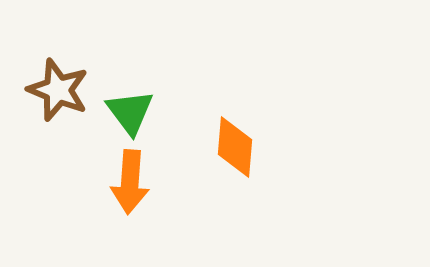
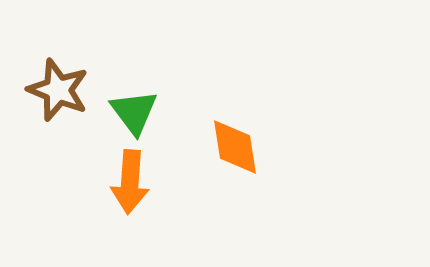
green triangle: moved 4 px right
orange diamond: rotated 14 degrees counterclockwise
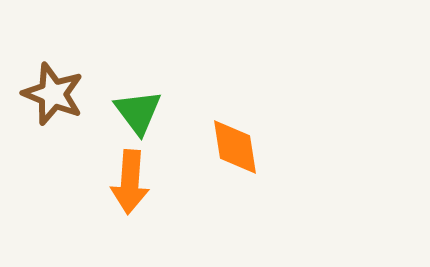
brown star: moved 5 px left, 4 px down
green triangle: moved 4 px right
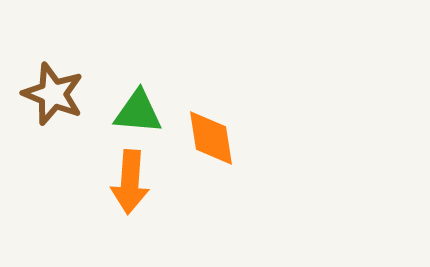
green triangle: rotated 48 degrees counterclockwise
orange diamond: moved 24 px left, 9 px up
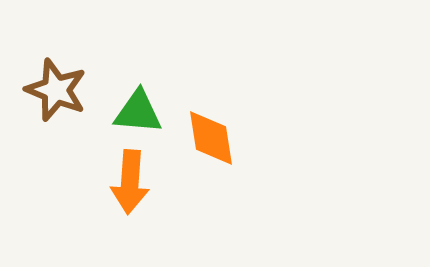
brown star: moved 3 px right, 4 px up
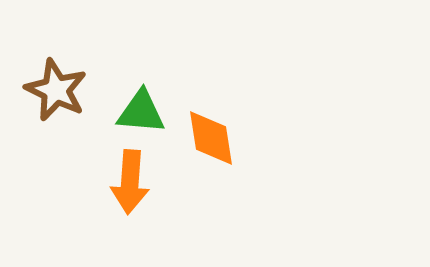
brown star: rotated 4 degrees clockwise
green triangle: moved 3 px right
